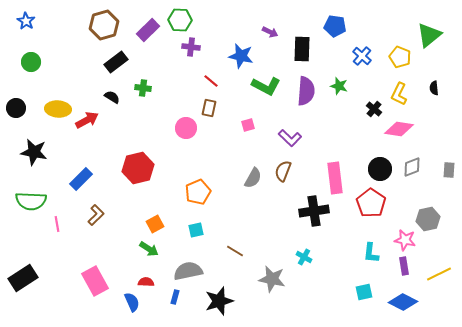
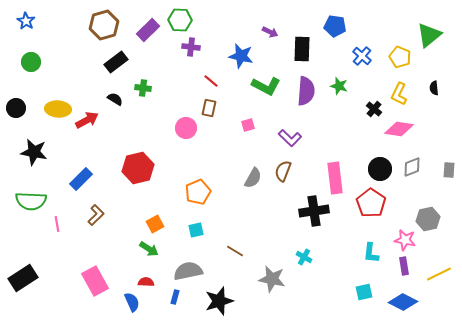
black semicircle at (112, 97): moved 3 px right, 2 px down
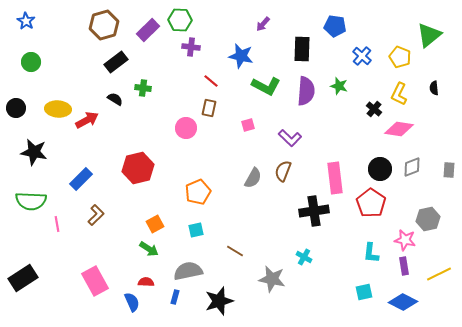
purple arrow at (270, 32): moved 7 px left, 8 px up; rotated 105 degrees clockwise
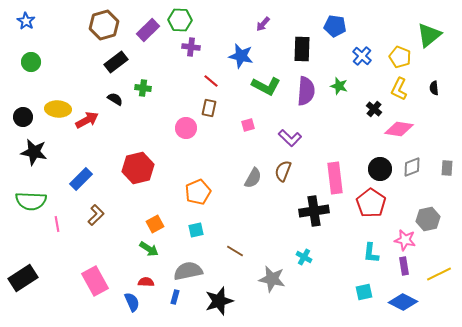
yellow L-shape at (399, 94): moved 5 px up
black circle at (16, 108): moved 7 px right, 9 px down
gray rectangle at (449, 170): moved 2 px left, 2 px up
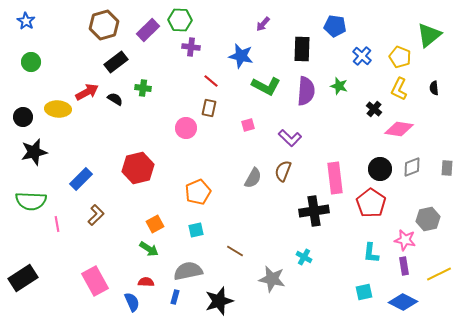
red arrow at (87, 120): moved 28 px up
black star at (34, 152): rotated 24 degrees counterclockwise
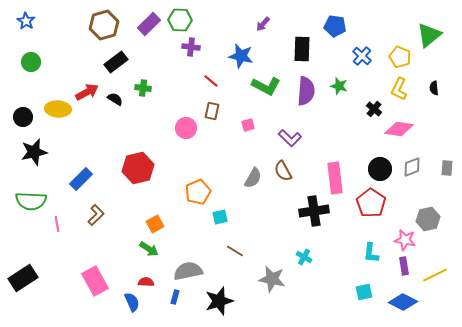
purple rectangle at (148, 30): moved 1 px right, 6 px up
brown rectangle at (209, 108): moved 3 px right, 3 px down
brown semicircle at (283, 171): rotated 50 degrees counterclockwise
cyan square at (196, 230): moved 24 px right, 13 px up
yellow line at (439, 274): moved 4 px left, 1 px down
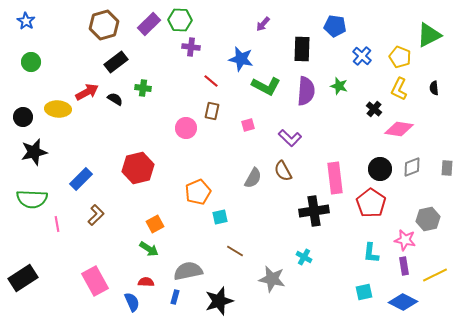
green triangle at (429, 35): rotated 12 degrees clockwise
blue star at (241, 56): moved 3 px down
green semicircle at (31, 201): moved 1 px right, 2 px up
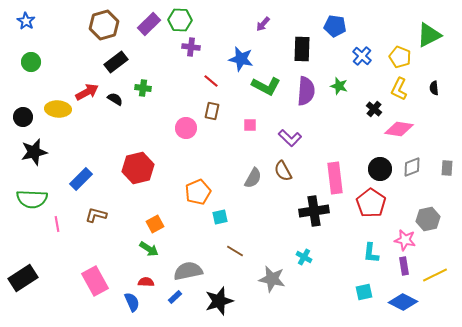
pink square at (248, 125): moved 2 px right; rotated 16 degrees clockwise
brown L-shape at (96, 215): rotated 120 degrees counterclockwise
blue rectangle at (175, 297): rotated 32 degrees clockwise
